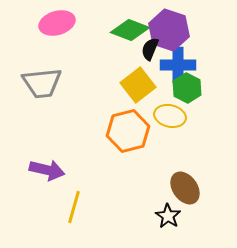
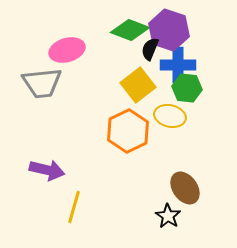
pink ellipse: moved 10 px right, 27 px down
green hexagon: rotated 20 degrees counterclockwise
orange hexagon: rotated 12 degrees counterclockwise
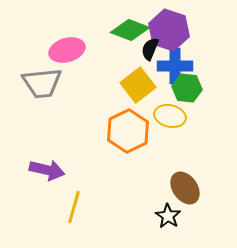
blue cross: moved 3 px left, 1 px down
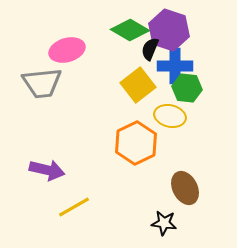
green diamond: rotated 9 degrees clockwise
orange hexagon: moved 8 px right, 12 px down
brown ellipse: rotated 8 degrees clockwise
yellow line: rotated 44 degrees clockwise
black star: moved 4 px left, 7 px down; rotated 25 degrees counterclockwise
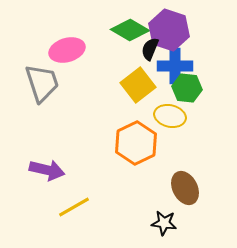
gray trapezoid: rotated 102 degrees counterclockwise
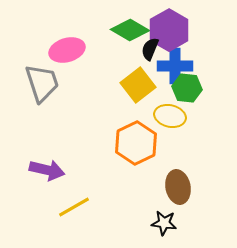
purple hexagon: rotated 12 degrees clockwise
brown ellipse: moved 7 px left, 1 px up; rotated 16 degrees clockwise
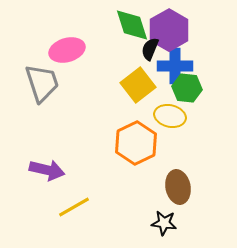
green diamond: moved 2 px right, 5 px up; rotated 42 degrees clockwise
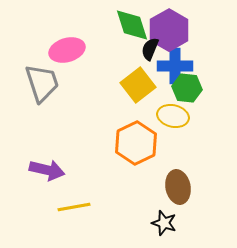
yellow ellipse: moved 3 px right
yellow line: rotated 20 degrees clockwise
black star: rotated 10 degrees clockwise
